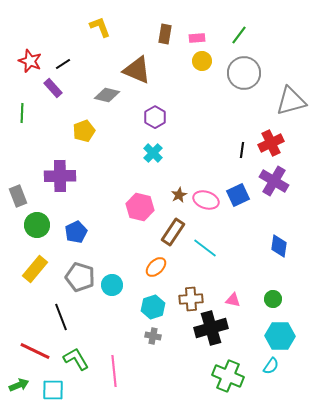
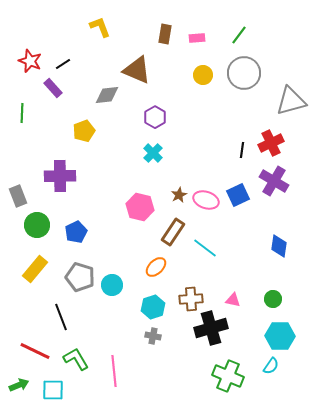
yellow circle at (202, 61): moved 1 px right, 14 px down
gray diamond at (107, 95): rotated 20 degrees counterclockwise
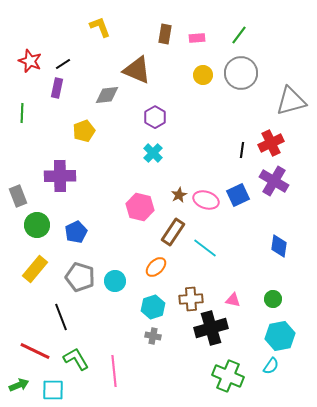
gray circle at (244, 73): moved 3 px left
purple rectangle at (53, 88): moved 4 px right; rotated 54 degrees clockwise
cyan circle at (112, 285): moved 3 px right, 4 px up
cyan hexagon at (280, 336): rotated 12 degrees counterclockwise
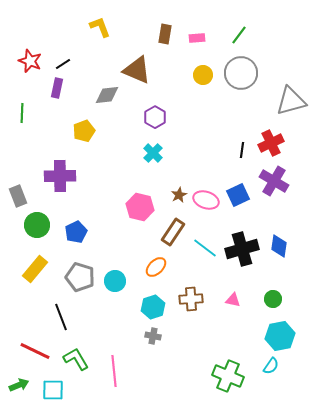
black cross at (211, 328): moved 31 px right, 79 px up
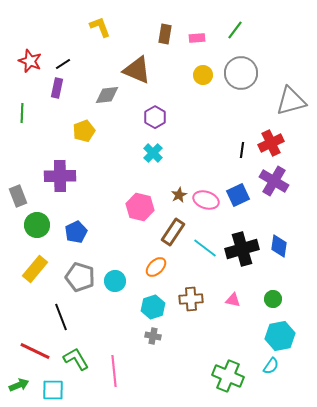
green line at (239, 35): moved 4 px left, 5 px up
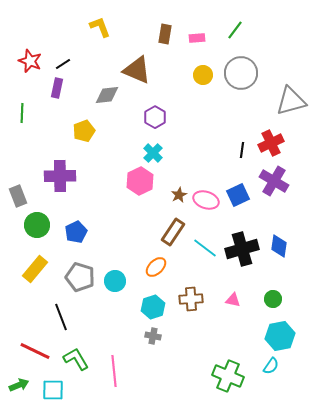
pink hexagon at (140, 207): moved 26 px up; rotated 20 degrees clockwise
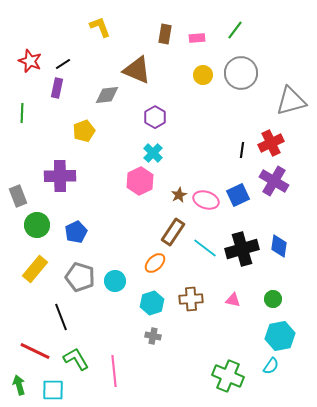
orange ellipse at (156, 267): moved 1 px left, 4 px up
cyan hexagon at (153, 307): moved 1 px left, 4 px up
green arrow at (19, 385): rotated 84 degrees counterclockwise
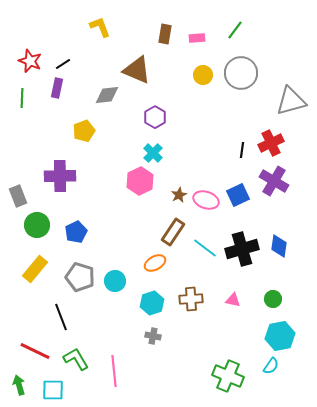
green line at (22, 113): moved 15 px up
orange ellipse at (155, 263): rotated 15 degrees clockwise
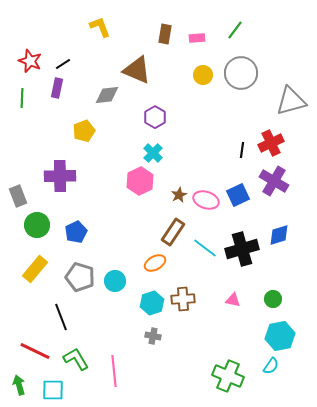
blue diamond at (279, 246): moved 11 px up; rotated 65 degrees clockwise
brown cross at (191, 299): moved 8 px left
